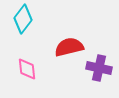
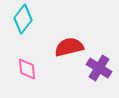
purple cross: rotated 20 degrees clockwise
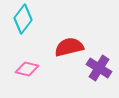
pink diamond: rotated 70 degrees counterclockwise
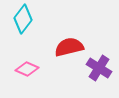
pink diamond: rotated 10 degrees clockwise
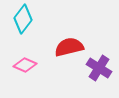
pink diamond: moved 2 px left, 4 px up
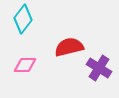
pink diamond: rotated 25 degrees counterclockwise
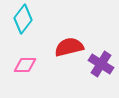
purple cross: moved 2 px right, 4 px up
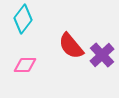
red semicircle: moved 2 px right, 1 px up; rotated 116 degrees counterclockwise
purple cross: moved 1 px right, 9 px up; rotated 15 degrees clockwise
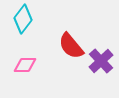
purple cross: moved 1 px left, 6 px down
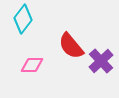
pink diamond: moved 7 px right
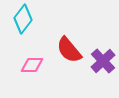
red semicircle: moved 2 px left, 4 px down
purple cross: moved 2 px right
